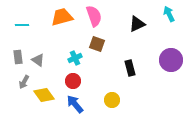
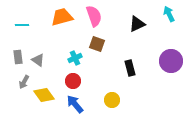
purple circle: moved 1 px down
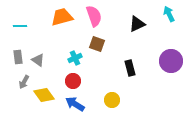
cyan line: moved 2 px left, 1 px down
blue arrow: rotated 18 degrees counterclockwise
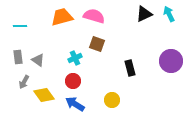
pink semicircle: rotated 55 degrees counterclockwise
black triangle: moved 7 px right, 10 px up
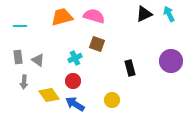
gray arrow: rotated 24 degrees counterclockwise
yellow diamond: moved 5 px right
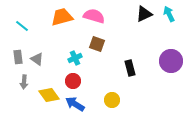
cyan line: moved 2 px right; rotated 40 degrees clockwise
gray triangle: moved 1 px left, 1 px up
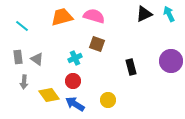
black rectangle: moved 1 px right, 1 px up
yellow circle: moved 4 px left
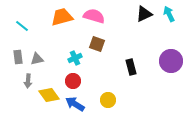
gray triangle: rotated 48 degrees counterclockwise
gray arrow: moved 4 px right, 1 px up
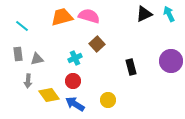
pink semicircle: moved 5 px left
brown square: rotated 28 degrees clockwise
gray rectangle: moved 3 px up
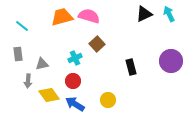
gray triangle: moved 5 px right, 5 px down
